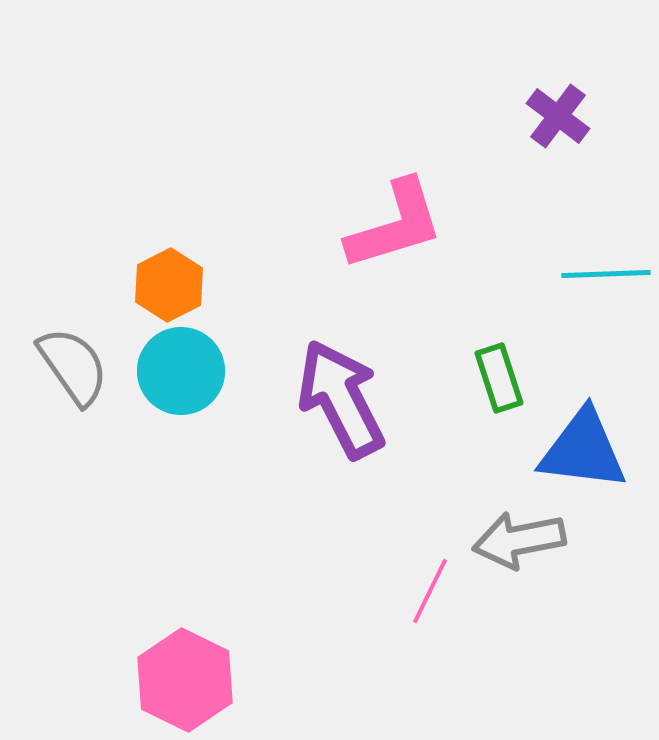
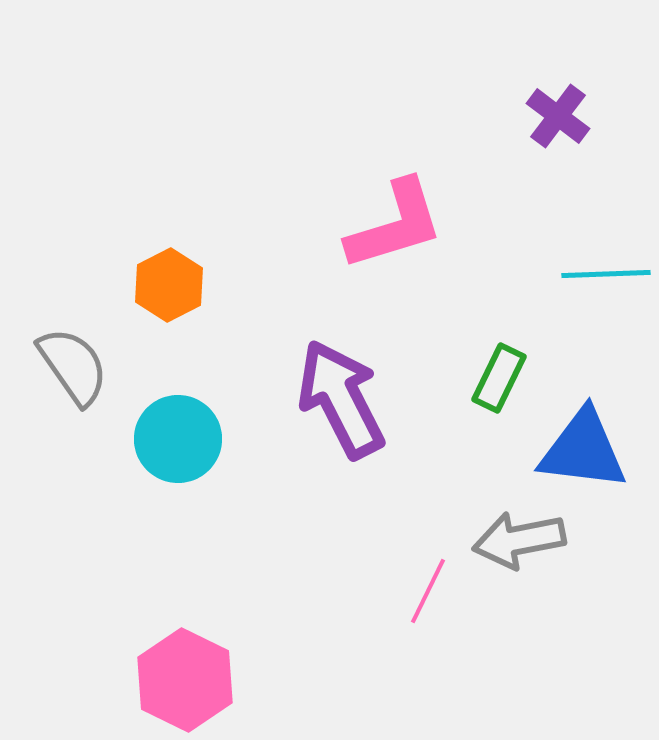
cyan circle: moved 3 px left, 68 px down
green rectangle: rotated 44 degrees clockwise
pink line: moved 2 px left
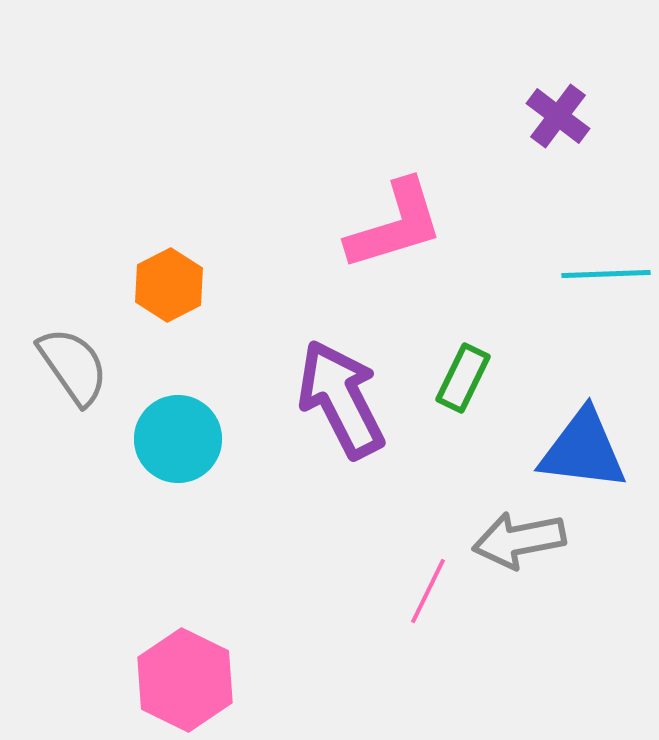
green rectangle: moved 36 px left
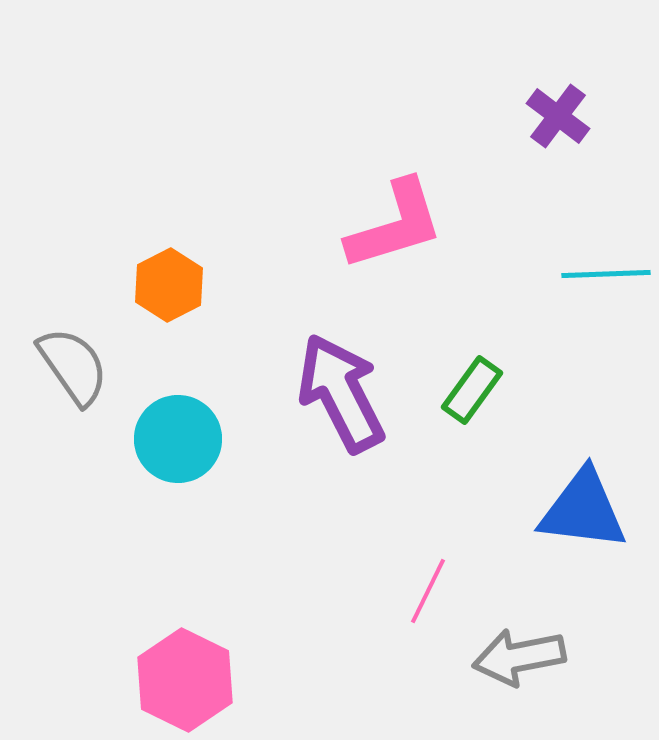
green rectangle: moved 9 px right, 12 px down; rotated 10 degrees clockwise
purple arrow: moved 6 px up
blue triangle: moved 60 px down
gray arrow: moved 117 px down
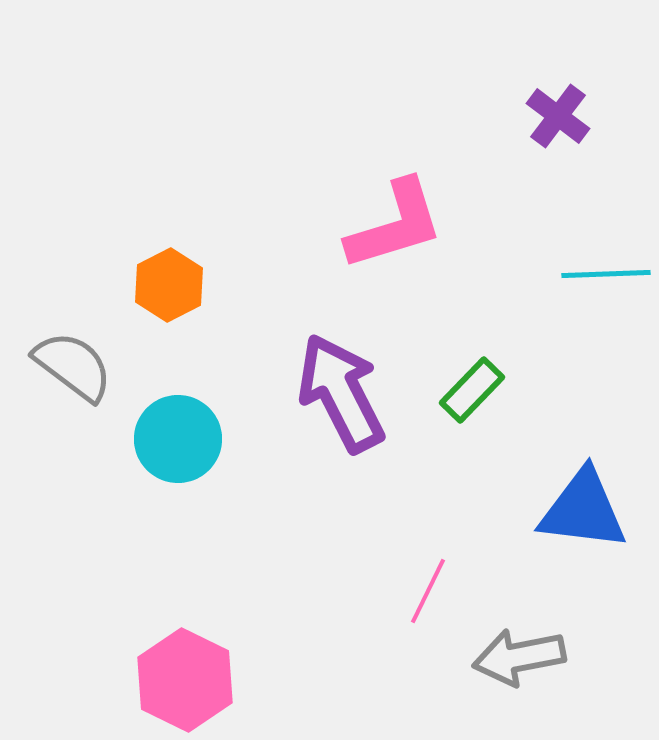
gray semicircle: rotated 18 degrees counterclockwise
green rectangle: rotated 8 degrees clockwise
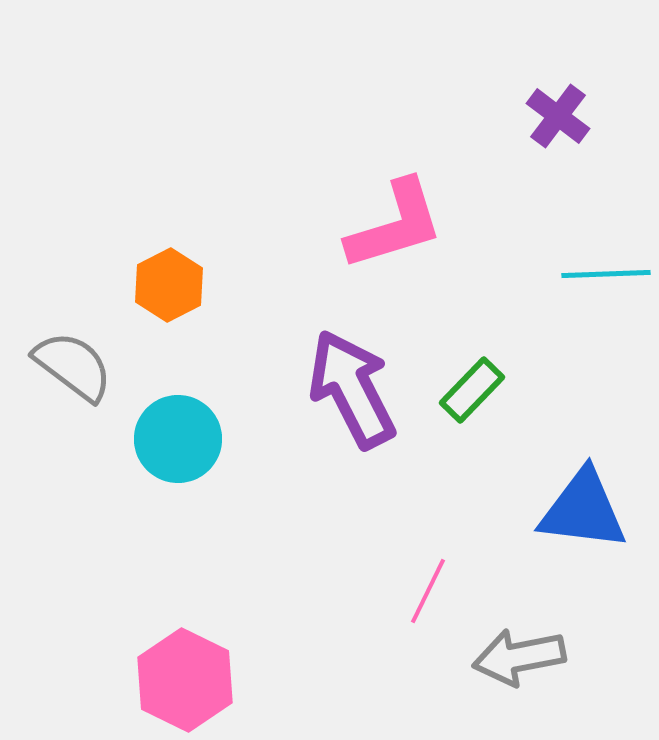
purple arrow: moved 11 px right, 4 px up
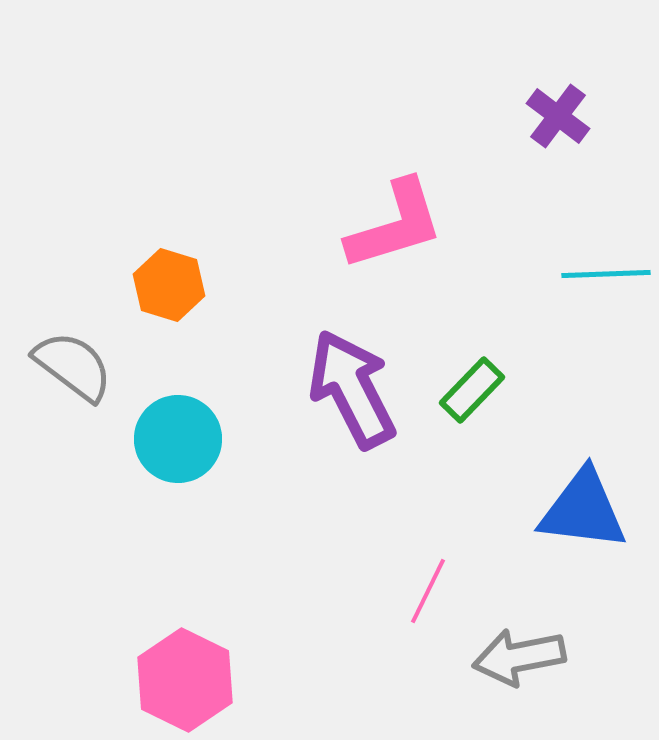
orange hexagon: rotated 16 degrees counterclockwise
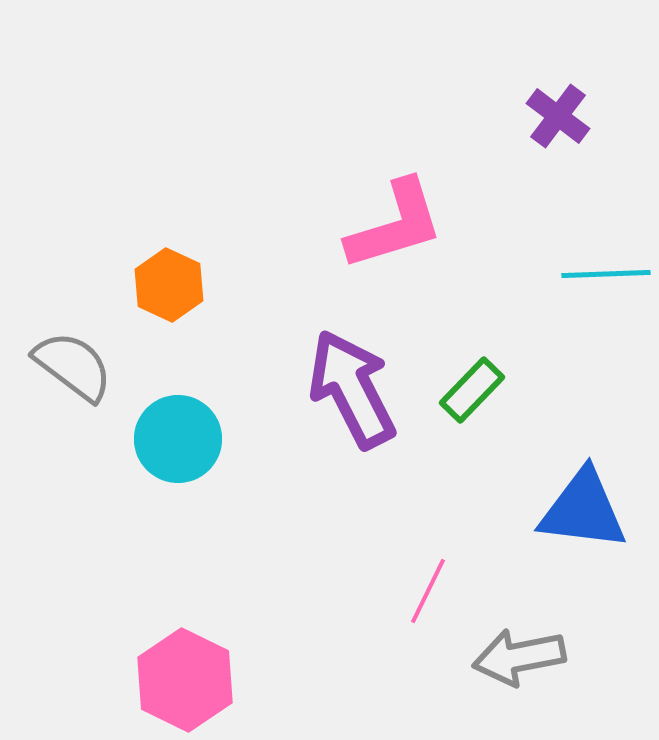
orange hexagon: rotated 8 degrees clockwise
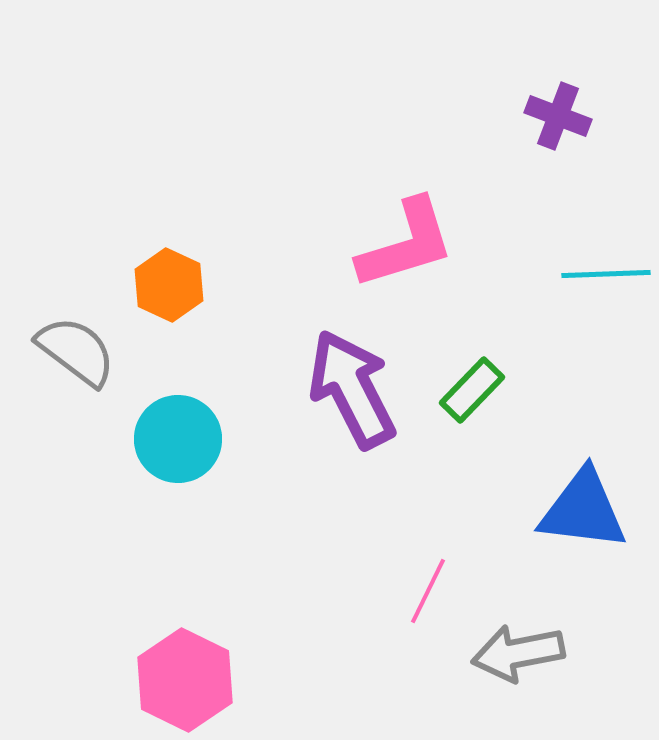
purple cross: rotated 16 degrees counterclockwise
pink L-shape: moved 11 px right, 19 px down
gray semicircle: moved 3 px right, 15 px up
gray arrow: moved 1 px left, 4 px up
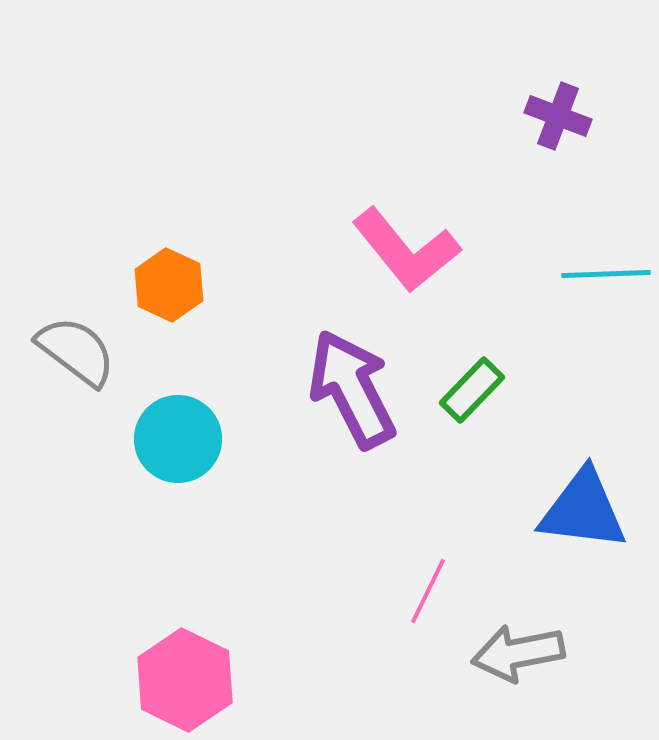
pink L-shape: moved 6 px down; rotated 68 degrees clockwise
